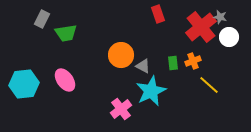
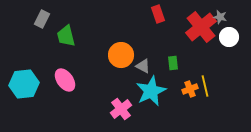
green trapezoid: moved 3 px down; rotated 85 degrees clockwise
orange cross: moved 3 px left, 28 px down
yellow line: moved 4 px left, 1 px down; rotated 35 degrees clockwise
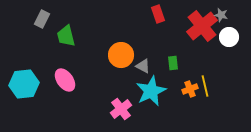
gray star: moved 1 px right, 2 px up
red cross: moved 1 px right, 1 px up
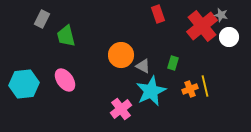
green rectangle: rotated 24 degrees clockwise
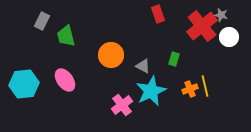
gray rectangle: moved 2 px down
orange circle: moved 10 px left
green rectangle: moved 1 px right, 4 px up
pink cross: moved 1 px right, 4 px up
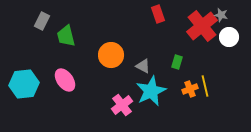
green rectangle: moved 3 px right, 3 px down
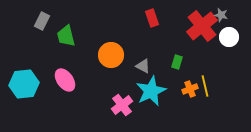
red rectangle: moved 6 px left, 4 px down
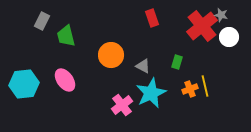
cyan star: moved 2 px down
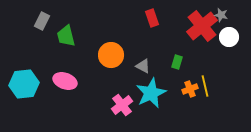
pink ellipse: moved 1 px down; rotated 35 degrees counterclockwise
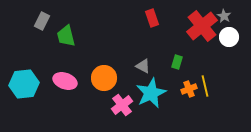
gray star: moved 3 px right, 1 px down; rotated 16 degrees clockwise
orange circle: moved 7 px left, 23 px down
orange cross: moved 1 px left
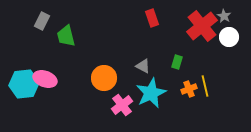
pink ellipse: moved 20 px left, 2 px up
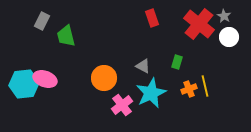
red cross: moved 3 px left, 2 px up; rotated 12 degrees counterclockwise
